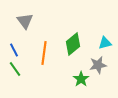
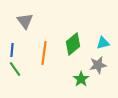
cyan triangle: moved 2 px left
blue line: moved 2 px left; rotated 32 degrees clockwise
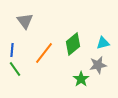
orange line: rotated 30 degrees clockwise
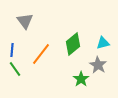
orange line: moved 3 px left, 1 px down
gray star: rotated 30 degrees counterclockwise
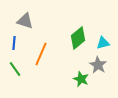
gray triangle: rotated 36 degrees counterclockwise
green diamond: moved 5 px right, 6 px up
blue line: moved 2 px right, 7 px up
orange line: rotated 15 degrees counterclockwise
green star: rotated 14 degrees counterclockwise
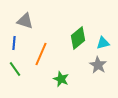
green star: moved 20 px left
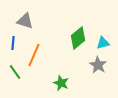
blue line: moved 1 px left
orange line: moved 7 px left, 1 px down
green line: moved 3 px down
green star: moved 4 px down
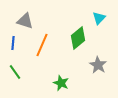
cyan triangle: moved 4 px left, 25 px up; rotated 32 degrees counterclockwise
orange line: moved 8 px right, 10 px up
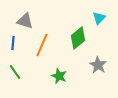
green star: moved 2 px left, 7 px up
